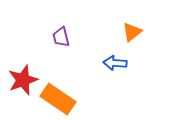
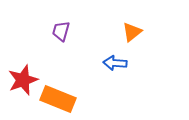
purple trapezoid: moved 6 px up; rotated 30 degrees clockwise
orange rectangle: rotated 12 degrees counterclockwise
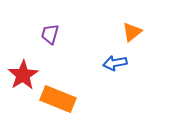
purple trapezoid: moved 11 px left, 3 px down
blue arrow: rotated 15 degrees counterclockwise
red star: moved 5 px up; rotated 12 degrees counterclockwise
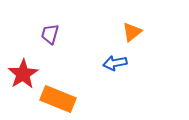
red star: moved 1 px up
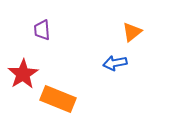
purple trapezoid: moved 8 px left, 4 px up; rotated 20 degrees counterclockwise
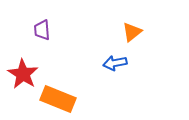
red star: rotated 8 degrees counterclockwise
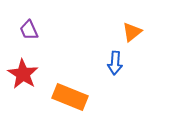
purple trapezoid: moved 13 px left; rotated 20 degrees counterclockwise
blue arrow: rotated 75 degrees counterclockwise
orange rectangle: moved 12 px right, 2 px up
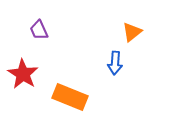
purple trapezoid: moved 10 px right
